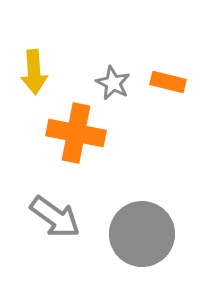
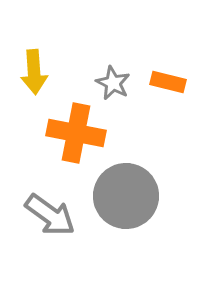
gray arrow: moved 5 px left, 2 px up
gray circle: moved 16 px left, 38 px up
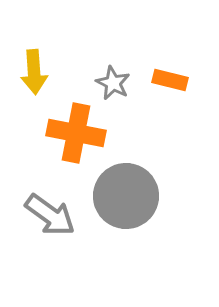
orange rectangle: moved 2 px right, 2 px up
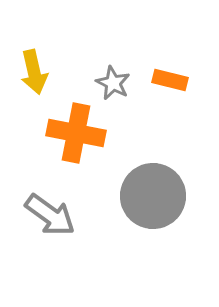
yellow arrow: rotated 9 degrees counterclockwise
gray circle: moved 27 px right
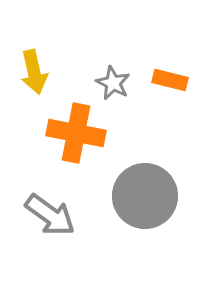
gray circle: moved 8 px left
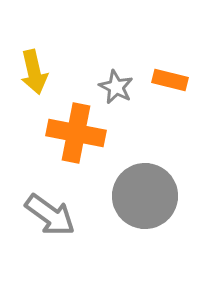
gray star: moved 3 px right, 4 px down
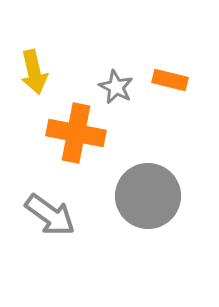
gray circle: moved 3 px right
